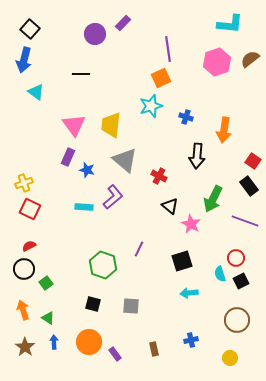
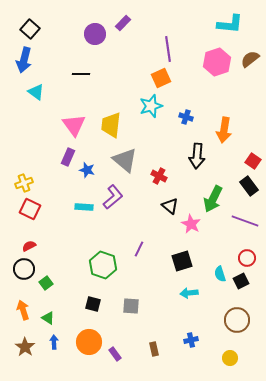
red circle at (236, 258): moved 11 px right
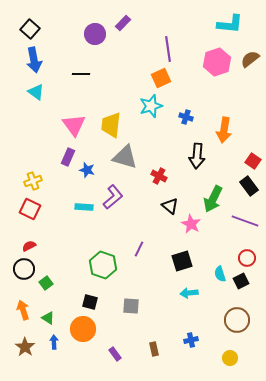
blue arrow at (24, 60): moved 10 px right; rotated 25 degrees counterclockwise
gray triangle at (125, 160): moved 3 px up; rotated 24 degrees counterclockwise
yellow cross at (24, 183): moved 9 px right, 2 px up
black square at (93, 304): moved 3 px left, 2 px up
orange circle at (89, 342): moved 6 px left, 13 px up
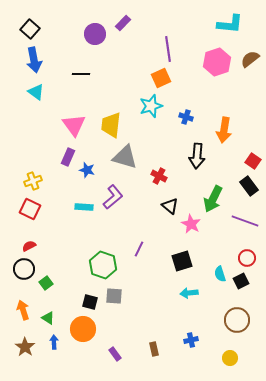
gray square at (131, 306): moved 17 px left, 10 px up
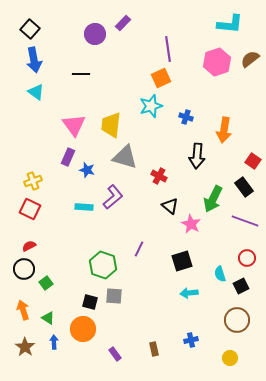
black rectangle at (249, 186): moved 5 px left, 1 px down
black square at (241, 281): moved 5 px down
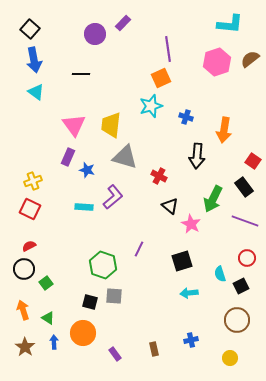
orange circle at (83, 329): moved 4 px down
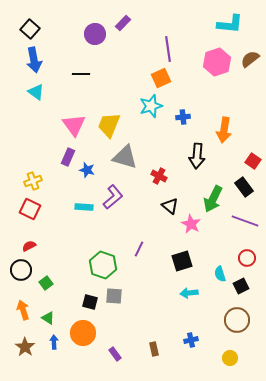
blue cross at (186, 117): moved 3 px left; rotated 24 degrees counterclockwise
yellow trapezoid at (111, 125): moved 2 px left; rotated 16 degrees clockwise
black circle at (24, 269): moved 3 px left, 1 px down
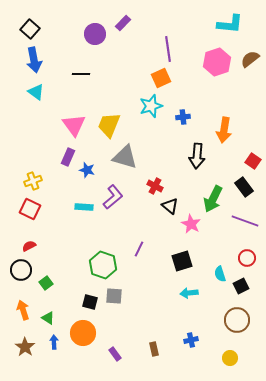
red cross at (159, 176): moved 4 px left, 10 px down
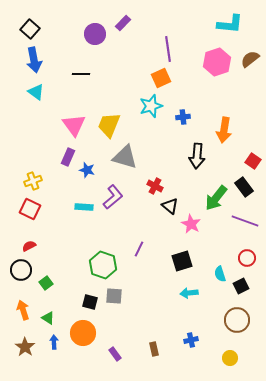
green arrow at (213, 199): moved 3 px right, 1 px up; rotated 12 degrees clockwise
